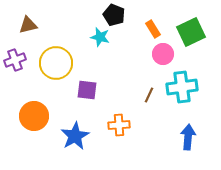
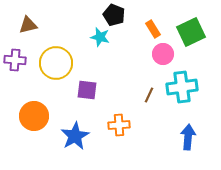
purple cross: rotated 25 degrees clockwise
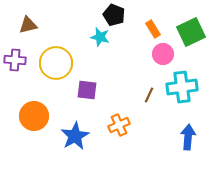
orange cross: rotated 20 degrees counterclockwise
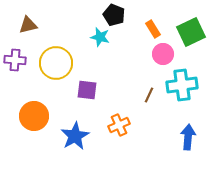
cyan cross: moved 2 px up
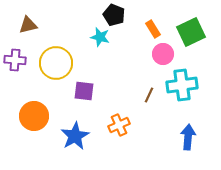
purple square: moved 3 px left, 1 px down
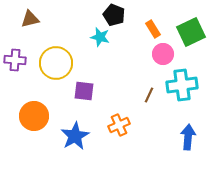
brown triangle: moved 2 px right, 6 px up
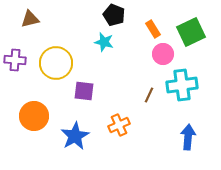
cyan star: moved 4 px right, 5 px down
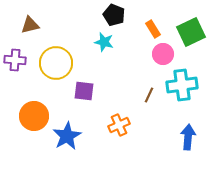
brown triangle: moved 6 px down
blue star: moved 8 px left
